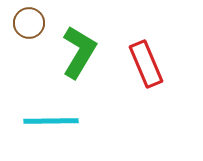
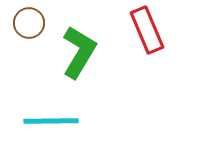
red rectangle: moved 1 px right, 34 px up
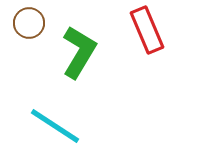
cyan line: moved 4 px right, 5 px down; rotated 34 degrees clockwise
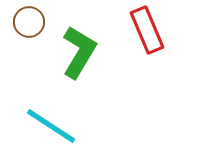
brown circle: moved 1 px up
cyan line: moved 4 px left
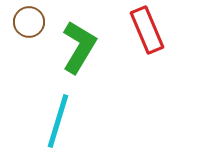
green L-shape: moved 5 px up
cyan line: moved 7 px right, 5 px up; rotated 74 degrees clockwise
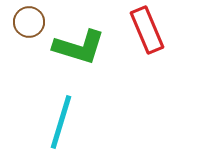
green L-shape: rotated 76 degrees clockwise
cyan line: moved 3 px right, 1 px down
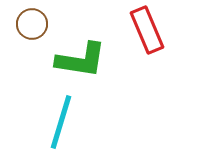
brown circle: moved 3 px right, 2 px down
green L-shape: moved 2 px right, 13 px down; rotated 8 degrees counterclockwise
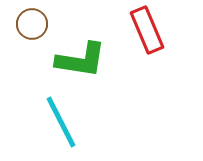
cyan line: rotated 44 degrees counterclockwise
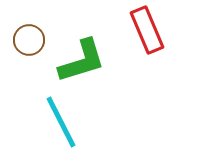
brown circle: moved 3 px left, 16 px down
green L-shape: moved 1 px right, 1 px down; rotated 26 degrees counterclockwise
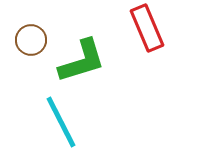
red rectangle: moved 2 px up
brown circle: moved 2 px right
